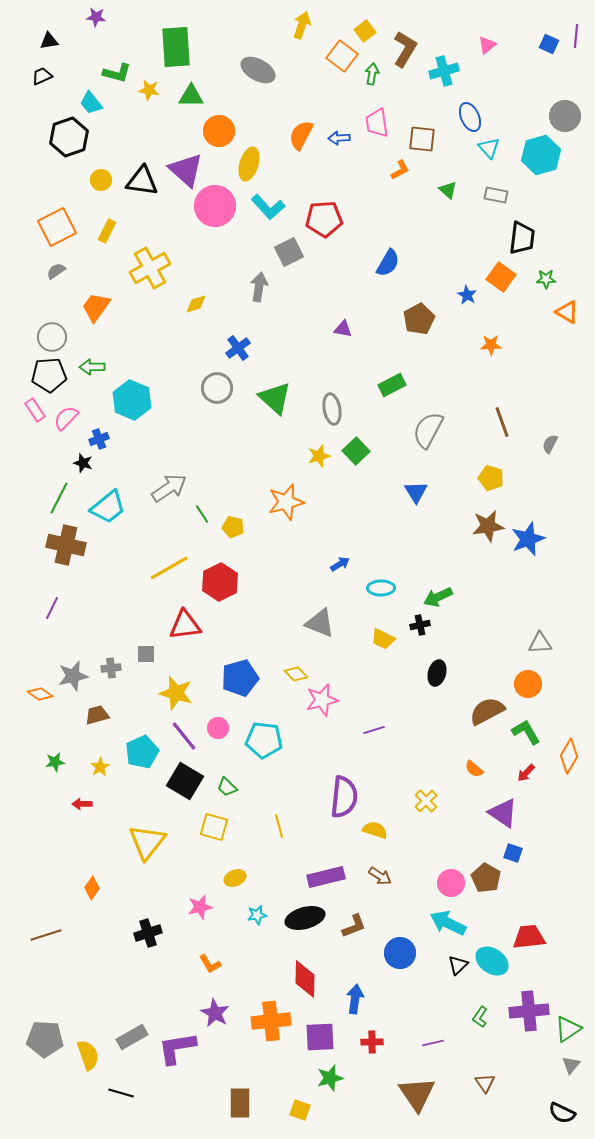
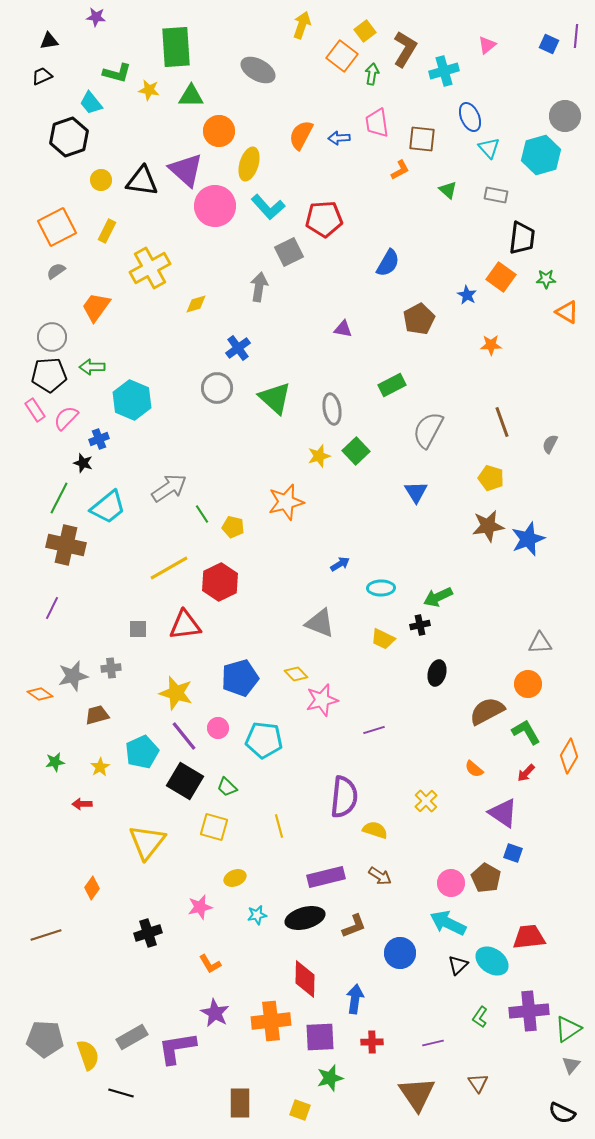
gray square at (146, 654): moved 8 px left, 25 px up
brown triangle at (485, 1083): moved 7 px left
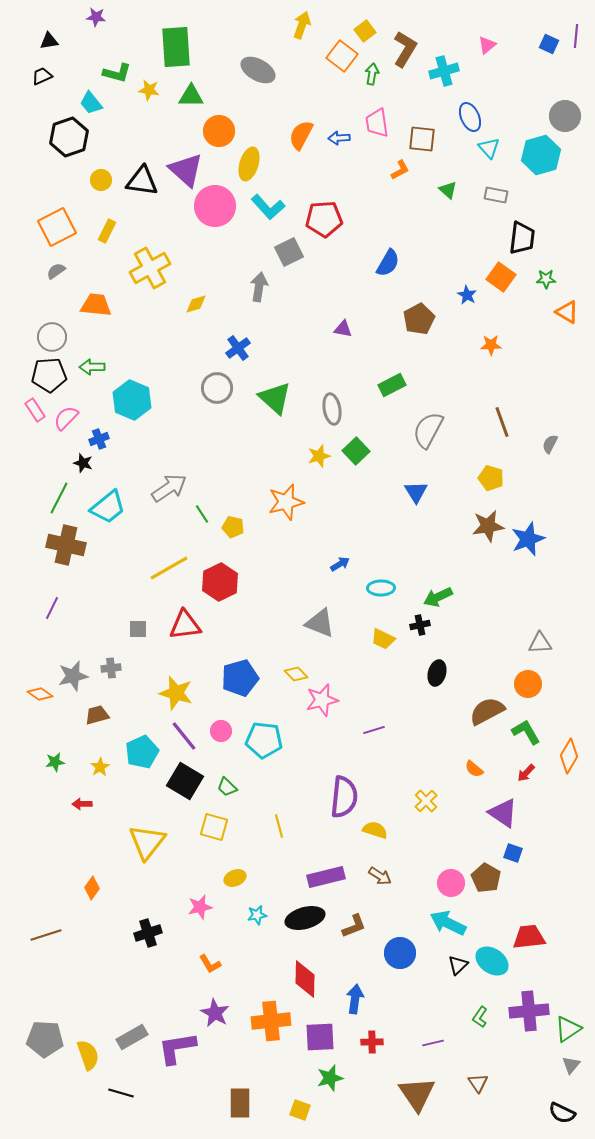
orange trapezoid at (96, 307): moved 2 px up; rotated 60 degrees clockwise
pink circle at (218, 728): moved 3 px right, 3 px down
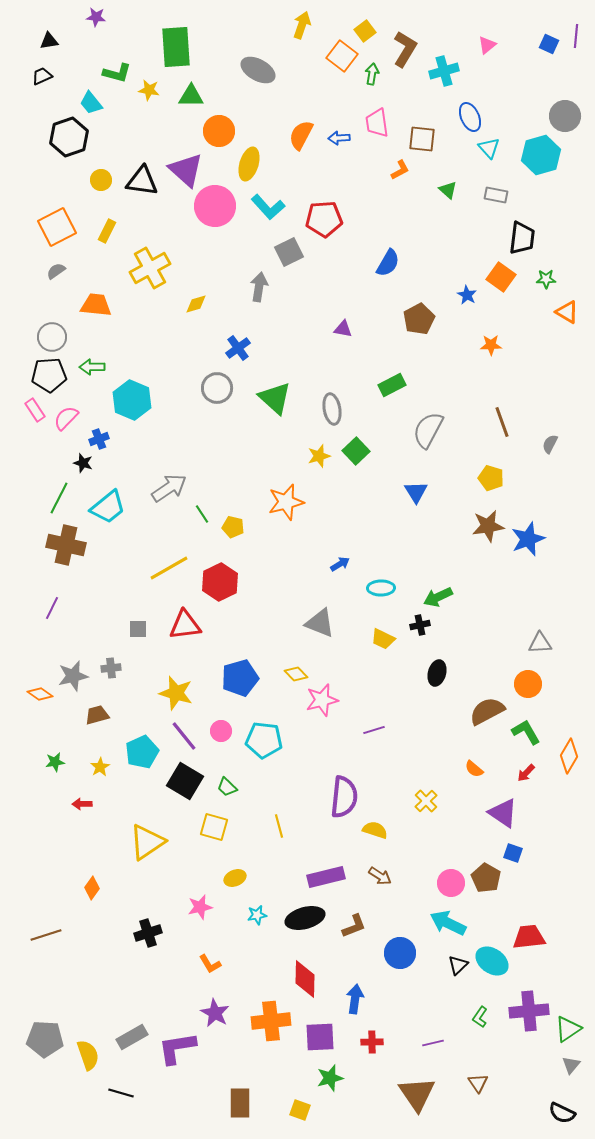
yellow triangle at (147, 842): rotated 18 degrees clockwise
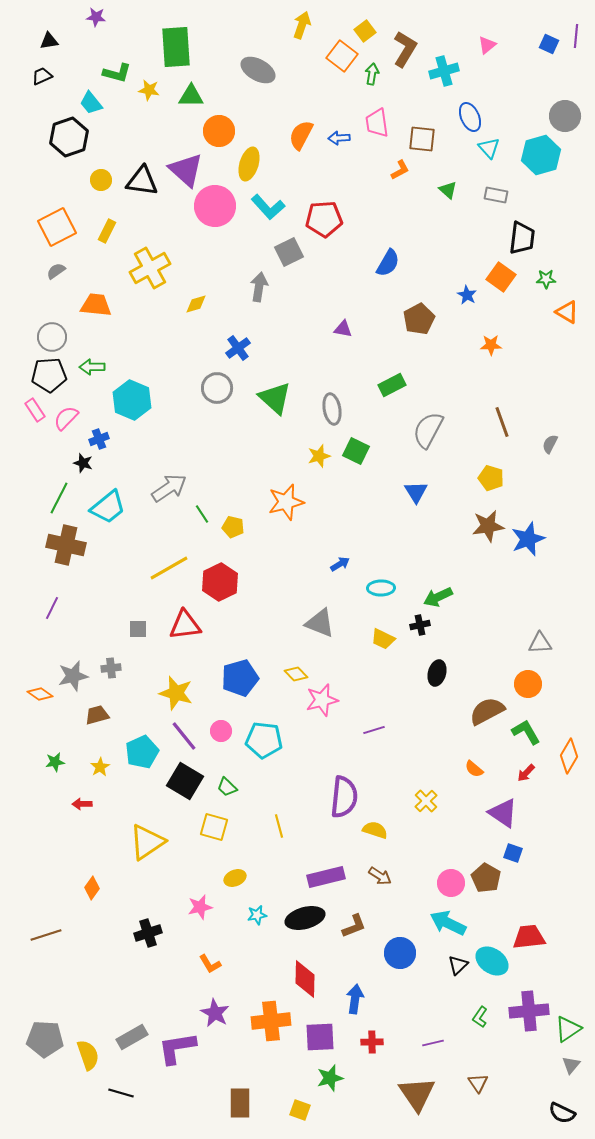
green square at (356, 451): rotated 20 degrees counterclockwise
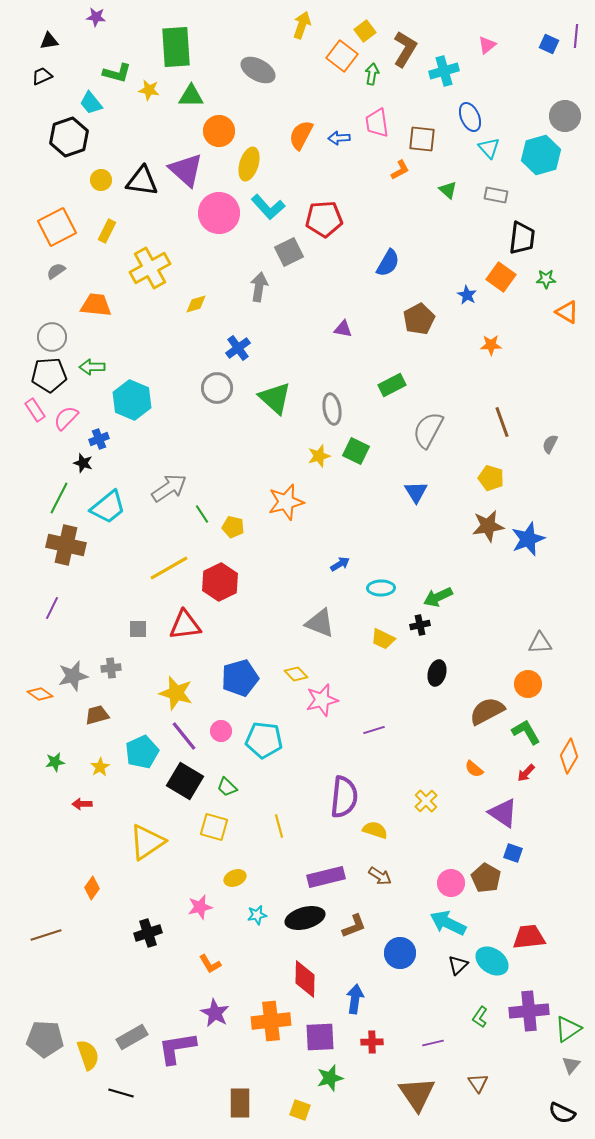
pink circle at (215, 206): moved 4 px right, 7 px down
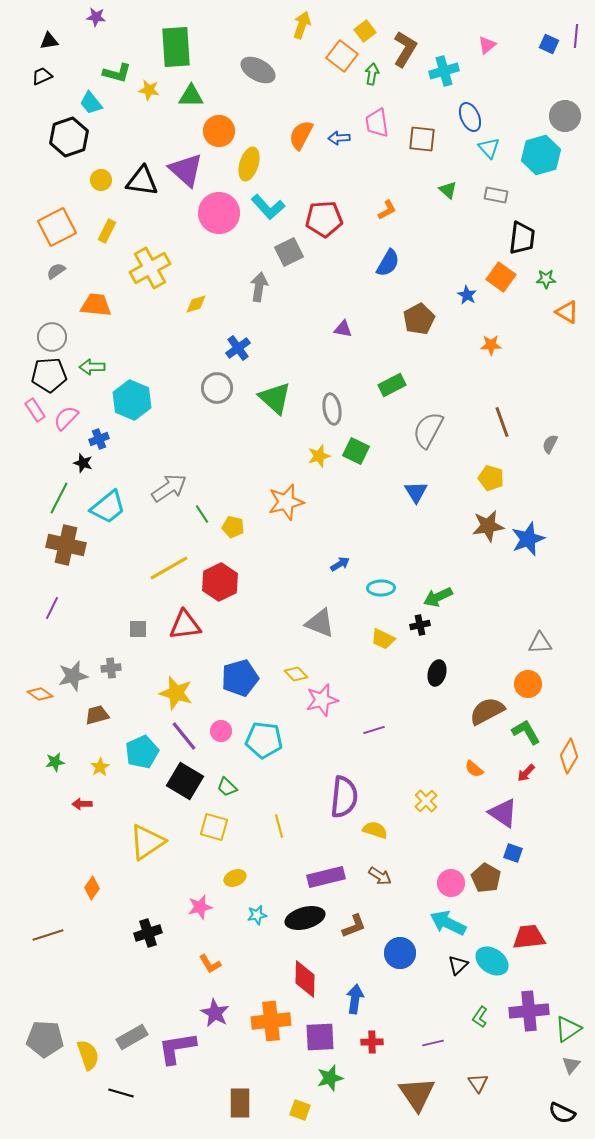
orange L-shape at (400, 170): moved 13 px left, 40 px down
brown line at (46, 935): moved 2 px right
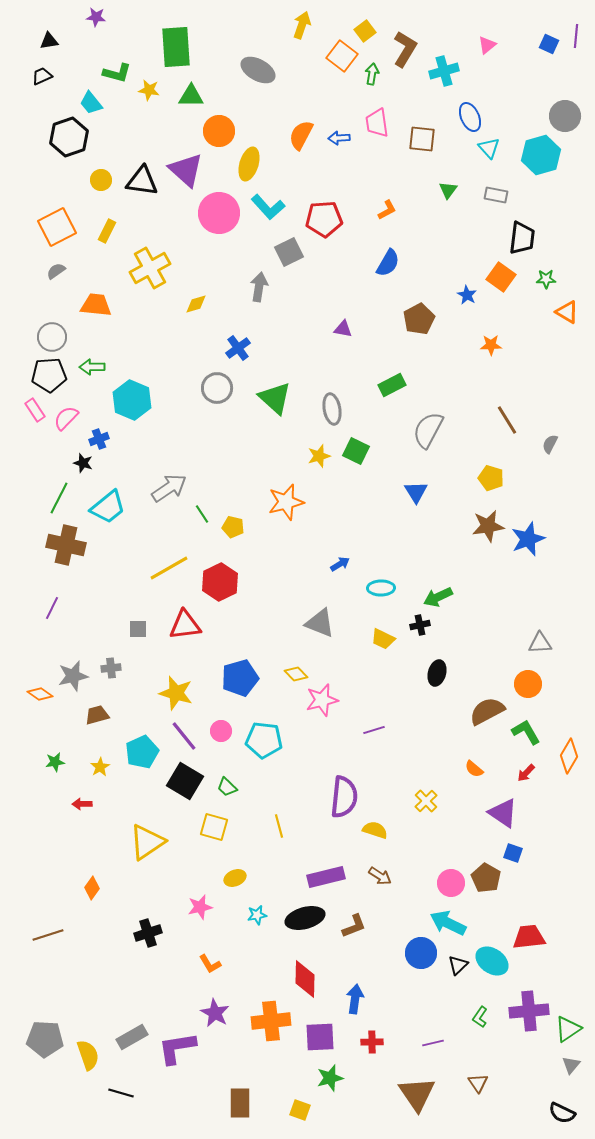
green triangle at (448, 190): rotated 24 degrees clockwise
brown line at (502, 422): moved 5 px right, 2 px up; rotated 12 degrees counterclockwise
blue circle at (400, 953): moved 21 px right
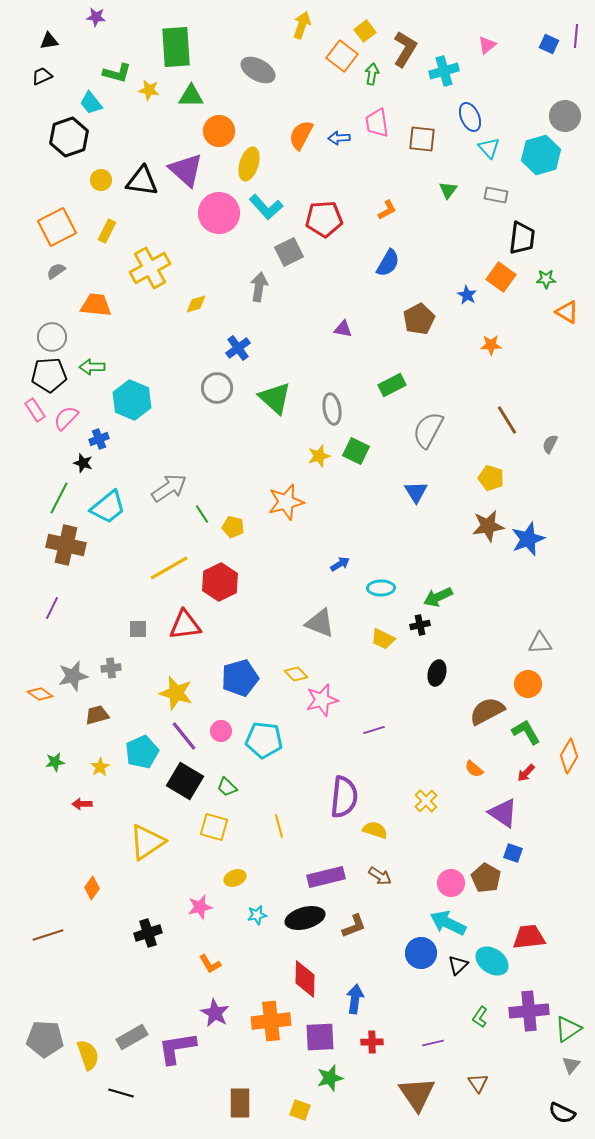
cyan L-shape at (268, 207): moved 2 px left
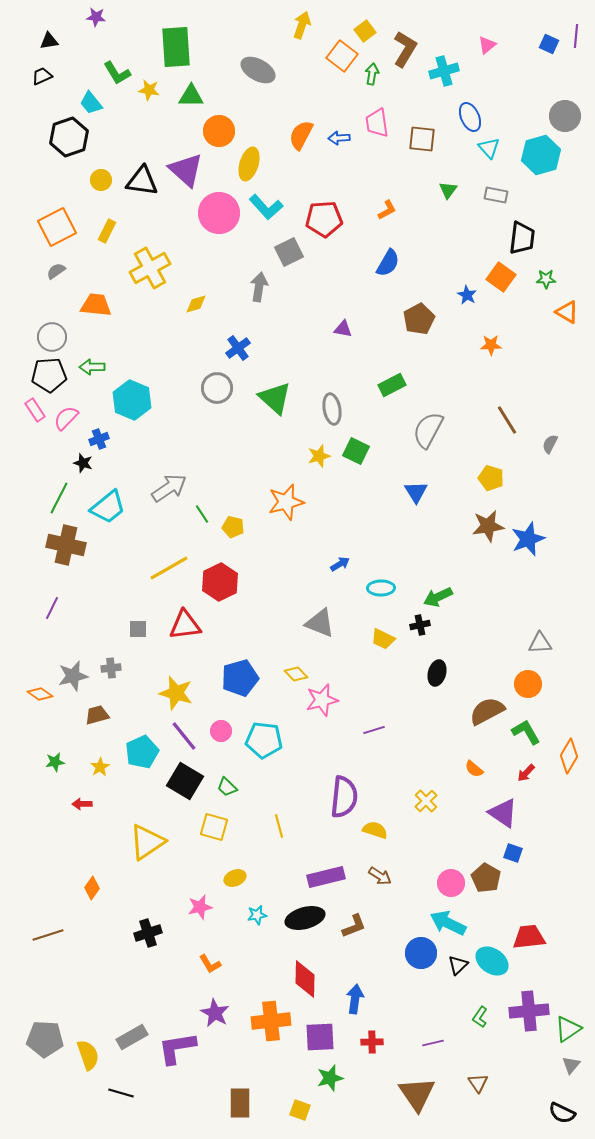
green L-shape at (117, 73): rotated 44 degrees clockwise
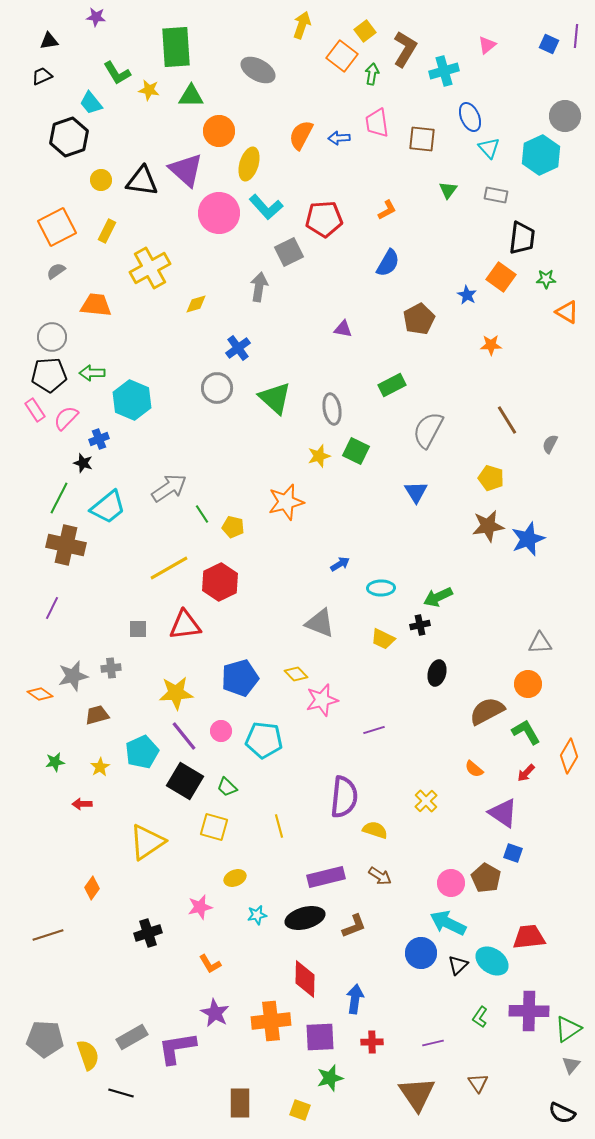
cyan hexagon at (541, 155): rotated 9 degrees counterclockwise
green arrow at (92, 367): moved 6 px down
yellow star at (176, 693): rotated 20 degrees counterclockwise
purple cross at (529, 1011): rotated 6 degrees clockwise
